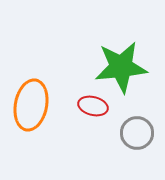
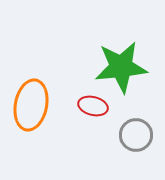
gray circle: moved 1 px left, 2 px down
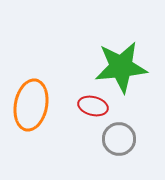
gray circle: moved 17 px left, 4 px down
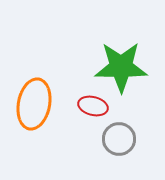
green star: rotated 6 degrees clockwise
orange ellipse: moved 3 px right, 1 px up
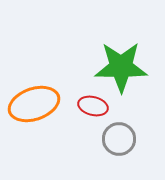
orange ellipse: rotated 60 degrees clockwise
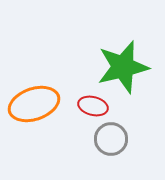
green star: moved 2 px right; rotated 14 degrees counterclockwise
gray circle: moved 8 px left
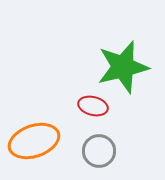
orange ellipse: moved 37 px down
gray circle: moved 12 px left, 12 px down
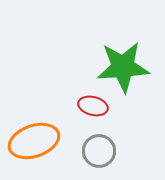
green star: rotated 10 degrees clockwise
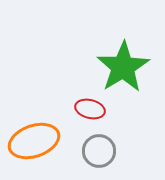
green star: rotated 28 degrees counterclockwise
red ellipse: moved 3 px left, 3 px down
